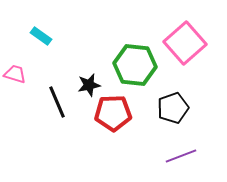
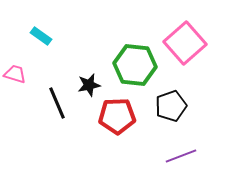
black line: moved 1 px down
black pentagon: moved 2 px left, 2 px up
red pentagon: moved 4 px right, 3 px down
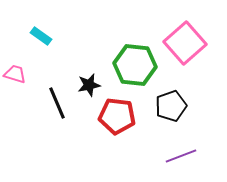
red pentagon: rotated 9 degrees clockwise
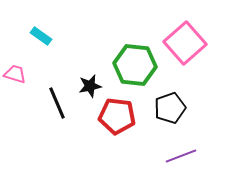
black star: moved 1 px right, 1 px down
black pentagon: moved 1 px left, 2 px down
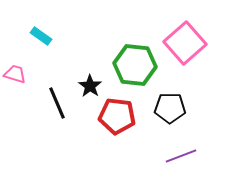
black star: rotated 25 degrees counterclockwise
black pentagon: rotated 20 degrees clockwise
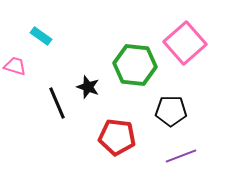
pink trapezoid: moved 8 px up
black star: moved 2 px left, 1 px down; rotated 15 degrees counterclockwise
black pentagon: moved 1 px right, 3 px down
red pentagon: moved 21 px down
